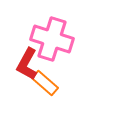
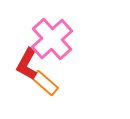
pink cross: rotated 30 degrees clockwise
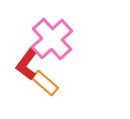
red L-shape: rotated 8 degrees clockwise
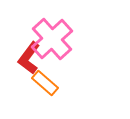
red L-shape: moved 2 px right, 6 px up
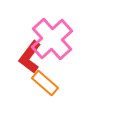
red L-shape: moved 1 px right, 1 px up
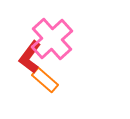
orange rectangle: moved 3 px up
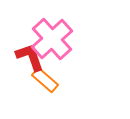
red L-shape: rotated 124 degrees clockwise
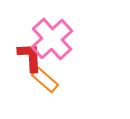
red L-shape: rotated 16 degrees clockwise
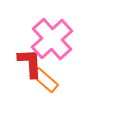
red L-shape: moved 6 px down
